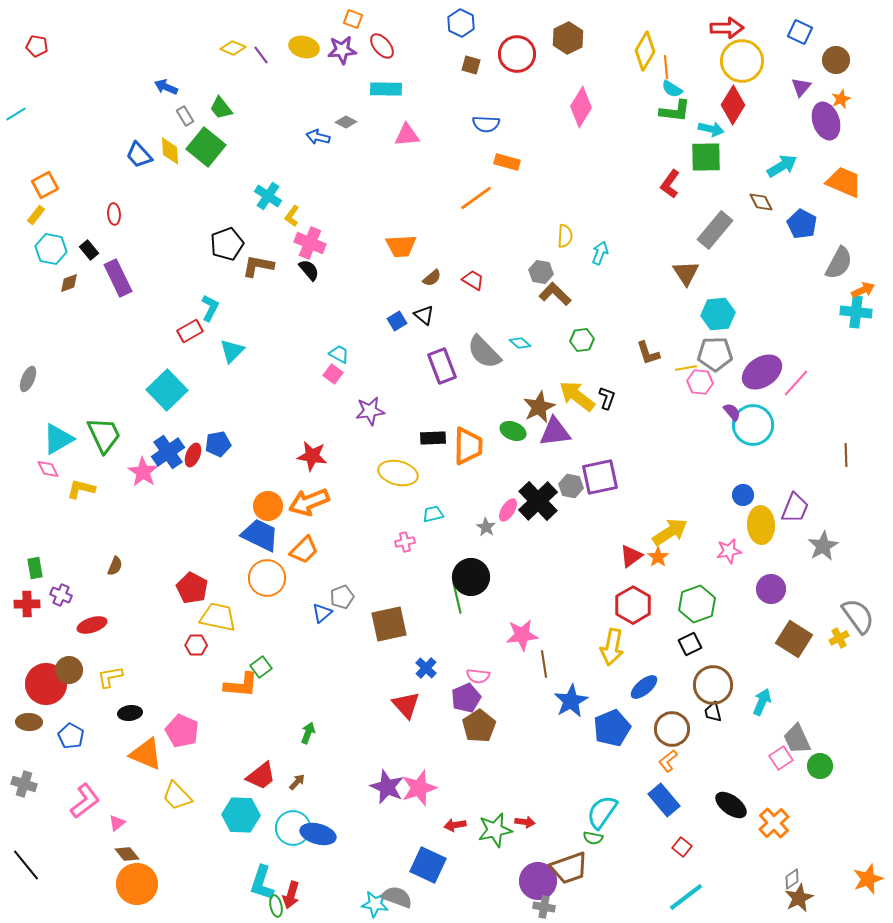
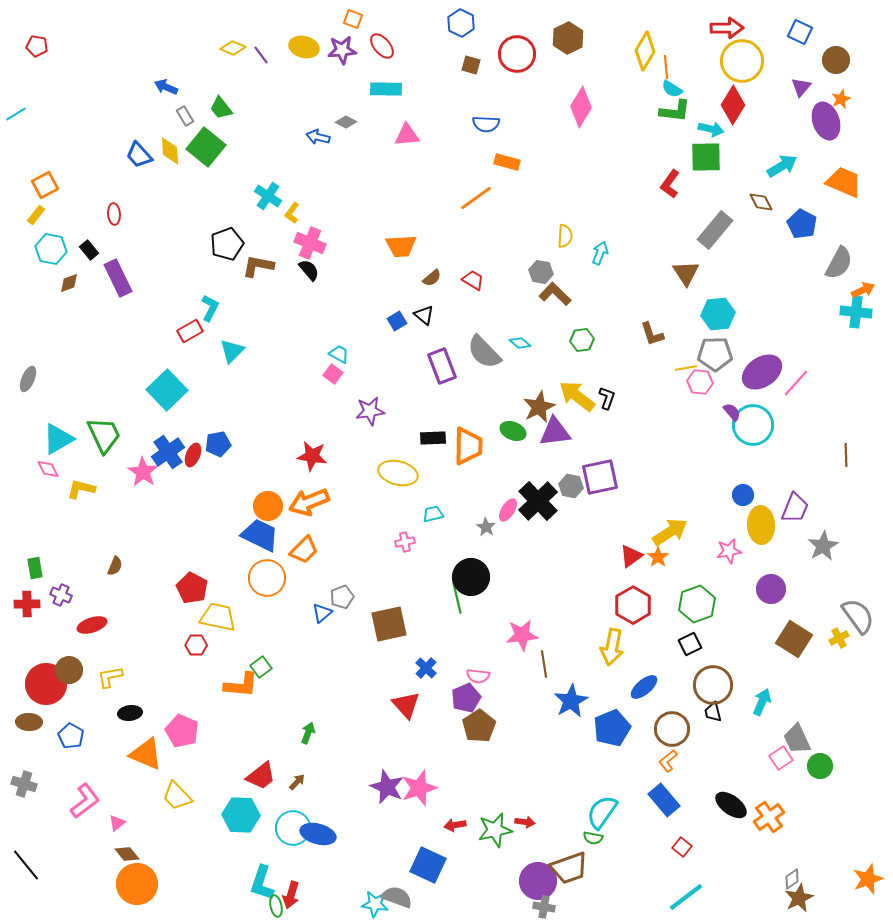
yellow L-shape at (292, 216): moved 3 px up
brown L-shape at (648, 353): moved 4 px right, 19 px up
orange cross at (774, 823): moved 5 px left, 6 px up; rotated 8 degrees clockwise
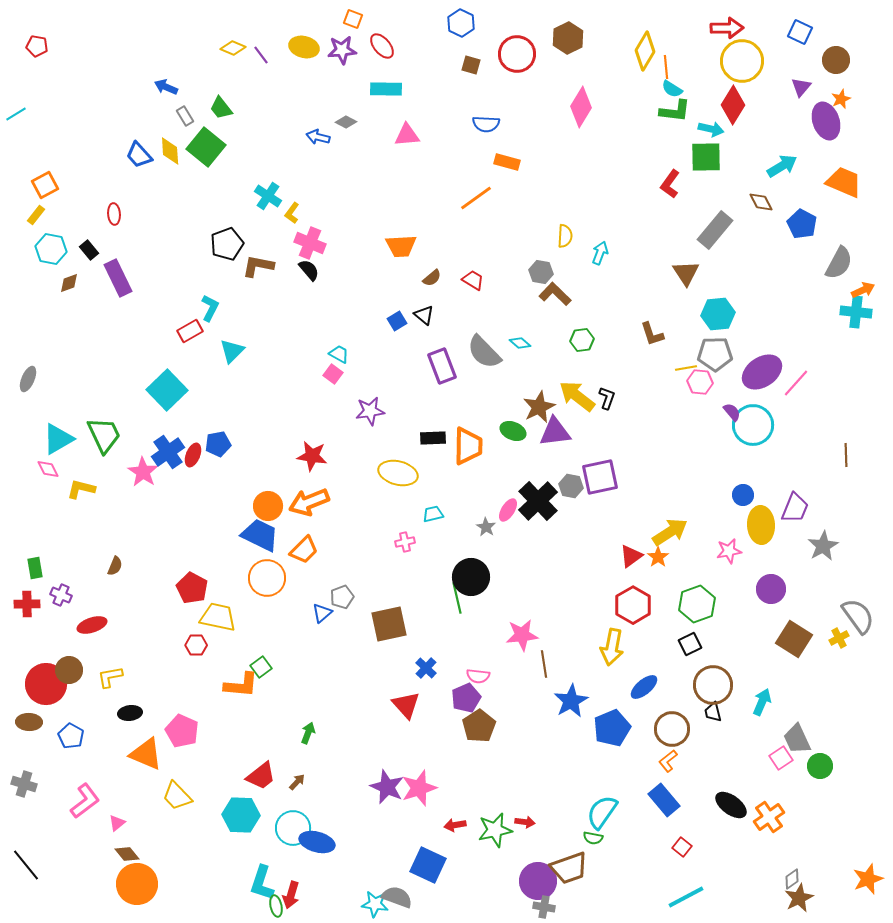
blue ellipse at (318, 834): moved 1 px left, 8 px down
cyan line at (686, 897): rotated 9 degrees clockwise
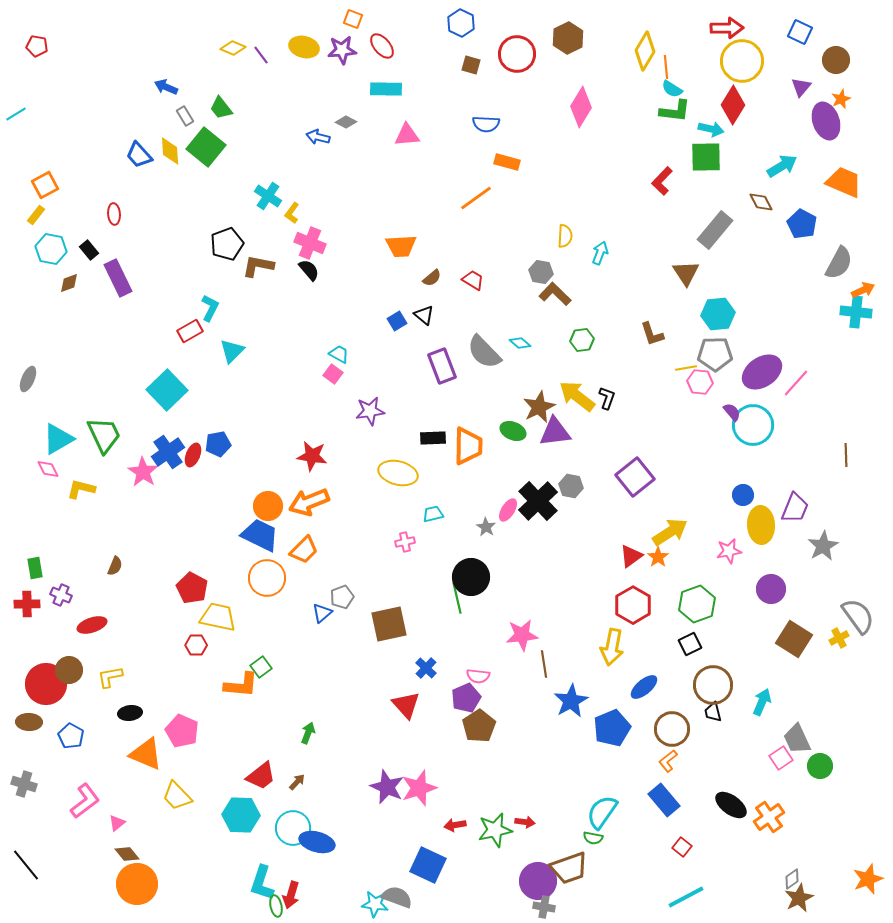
red L-shape at (670, 184): moved 8 px left, 3 px up; rotated 8 degrees clockwise
purple square at (600, 477): moved 35 px right; rotated 27 degrees counterclockwise
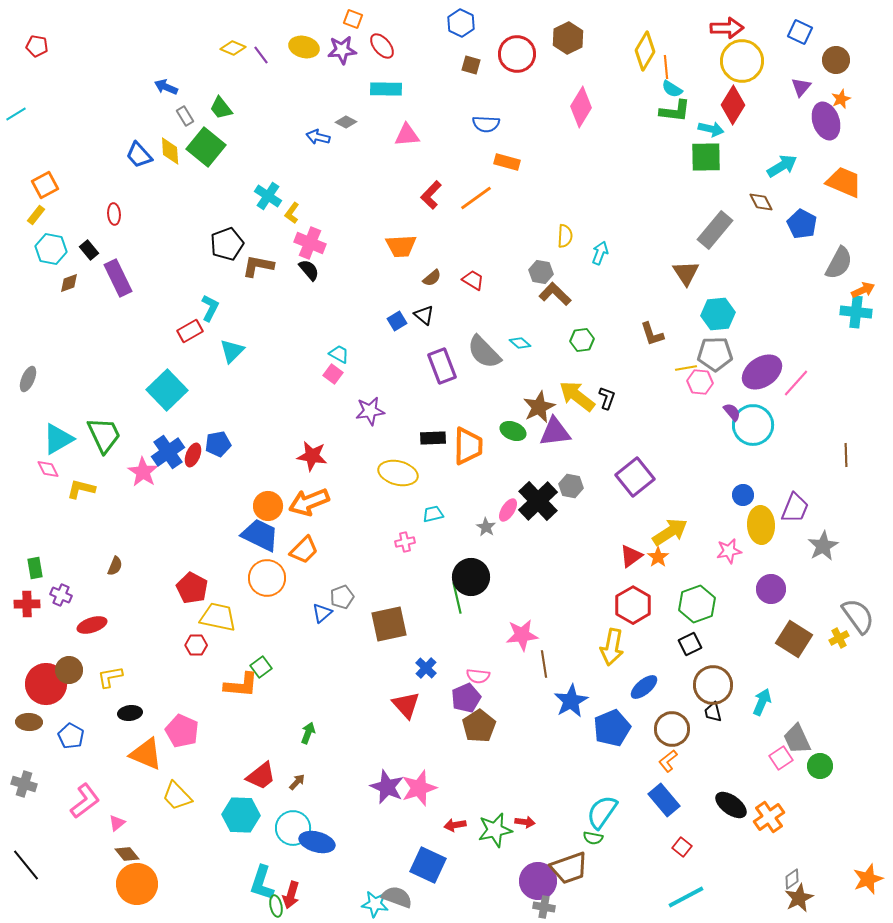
red L-shape at (662, 181): moved 231 px left, 14 px down
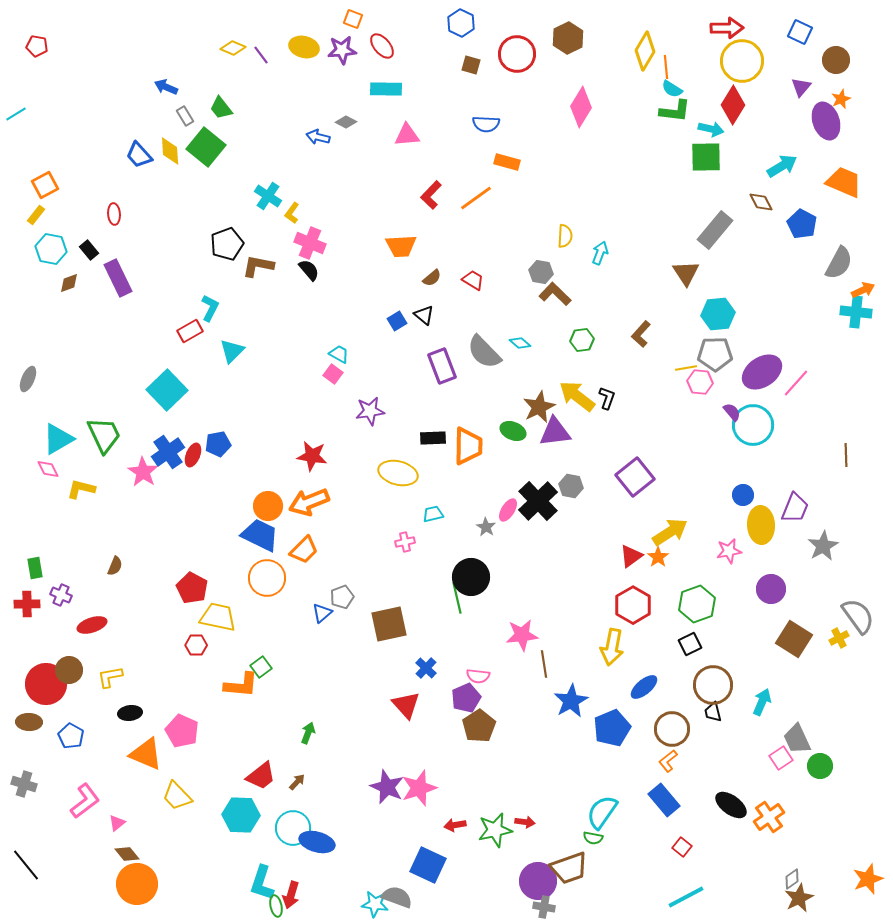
brown L-shape at (652, 334): moved 11 px left; rotated 60 degrees clockwise
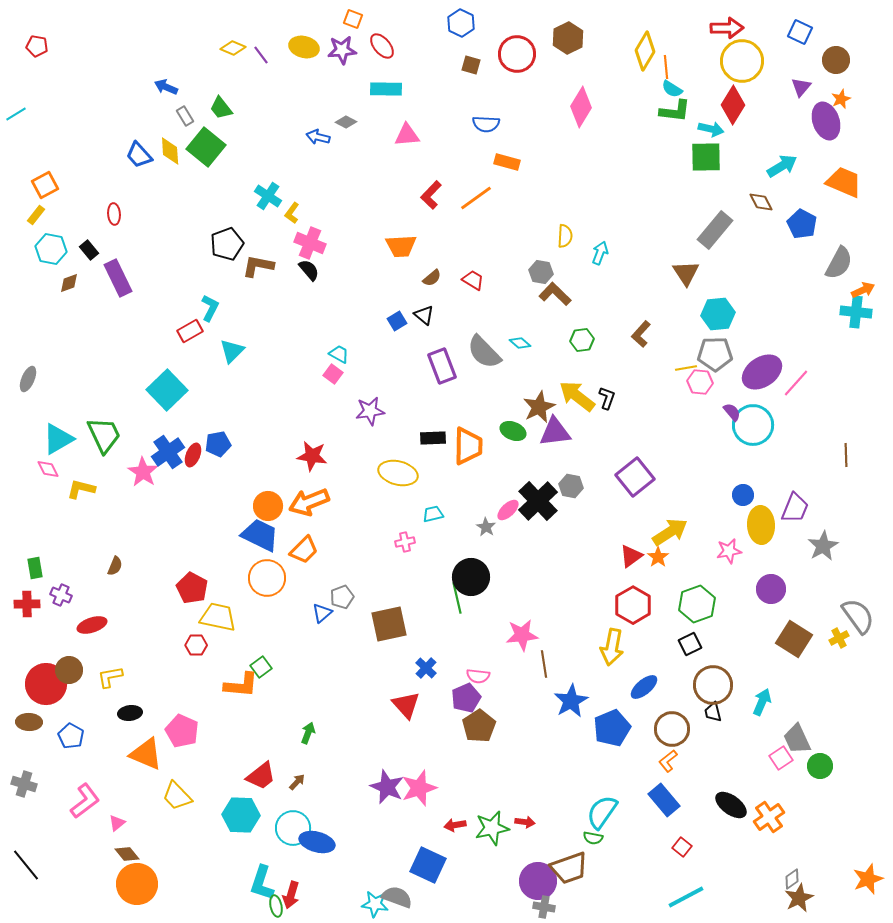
pink ellipse at (508, 510): rotated 15 degrees clockwise
green star at (495, 830): moved 3 px left, 2 px up
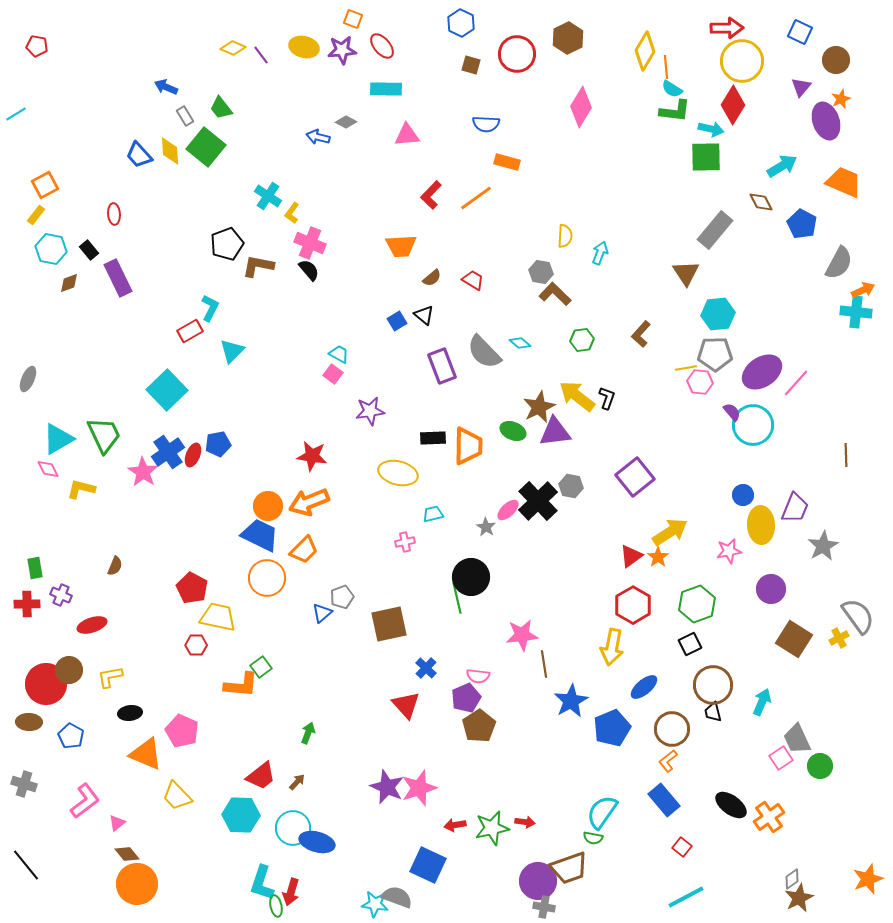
red arrow at (291, 895): moved 3 px up
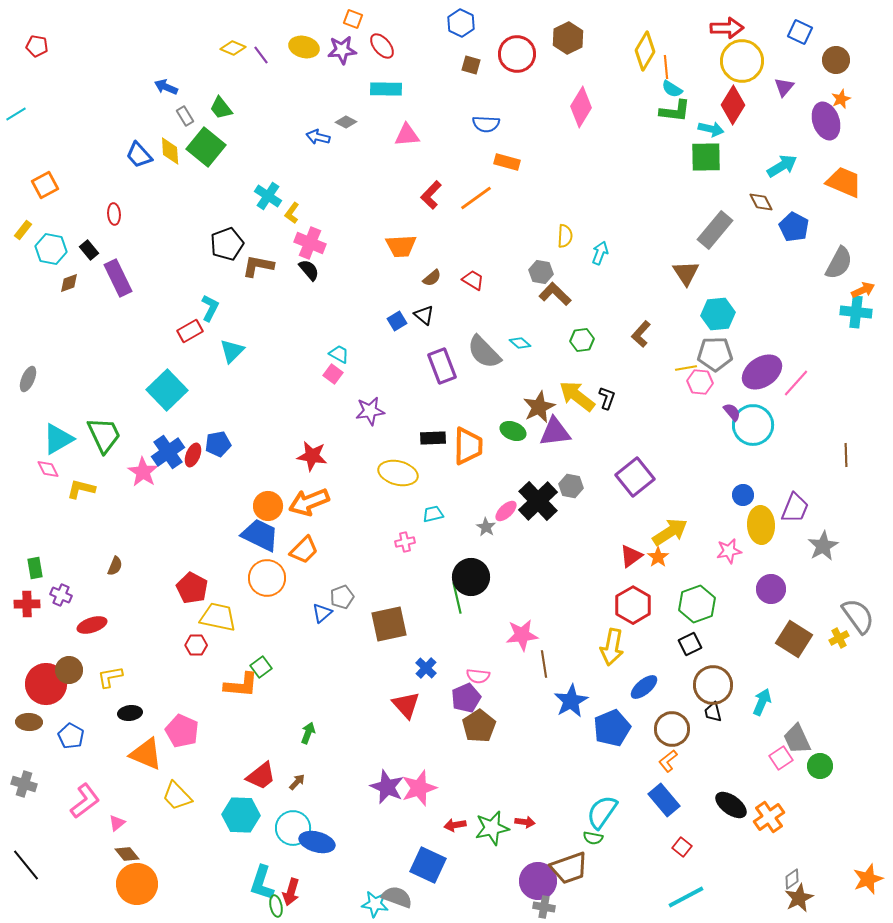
purple triangle at (801, 87): moved 17 px left
yellow rectangle at (36, 215): moved 13 px left, 15 px down
blue pentagon at (802, 224): moved 8 px left, 3 px down
pink ellipse at (508, 510): moved 2 px left, 1 px down
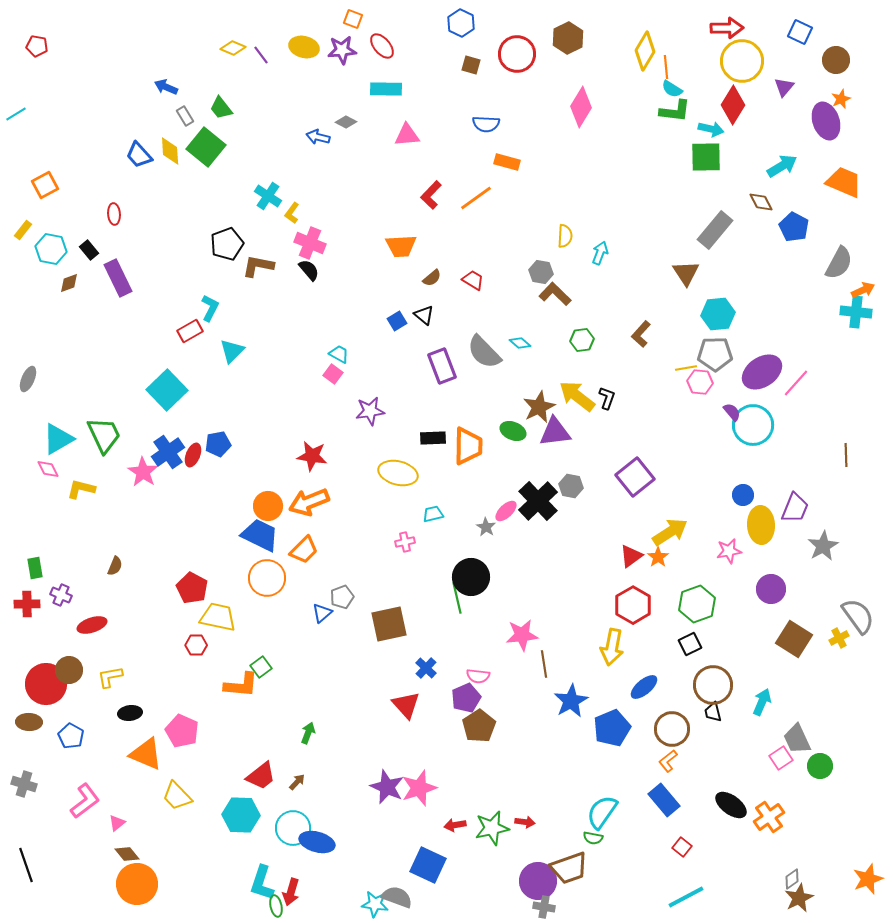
black line at (26, 865): rotated 20 degrees clockwise
